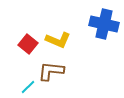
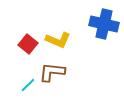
brown L-shape: moved 1 px right, 1 px down
cyan line: moved 2 px up
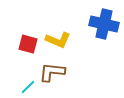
red square: rotated 24 degrees counterclockwise
cyan line: moved 2 px down
